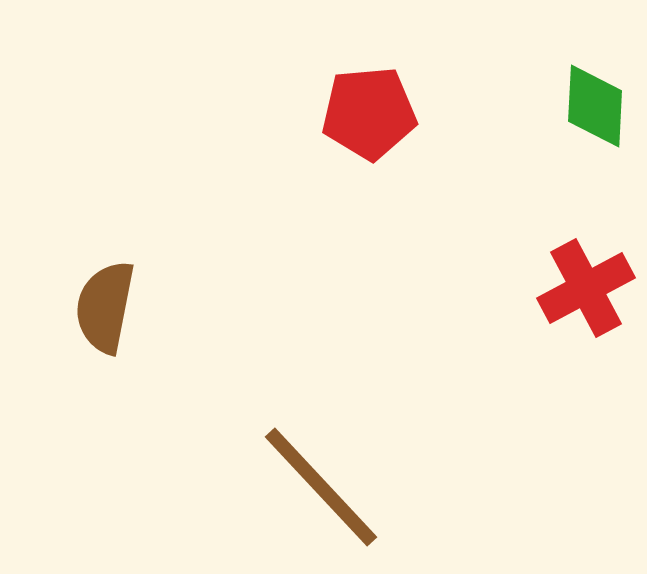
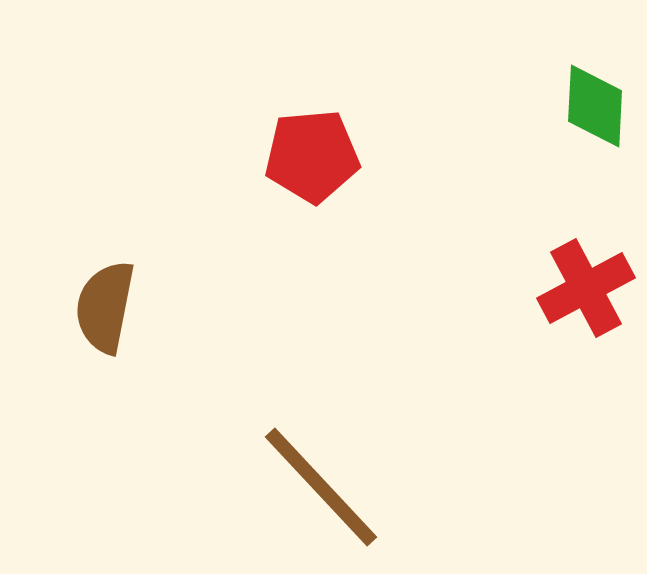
red pentagon: moved 57 px left, 43 px down
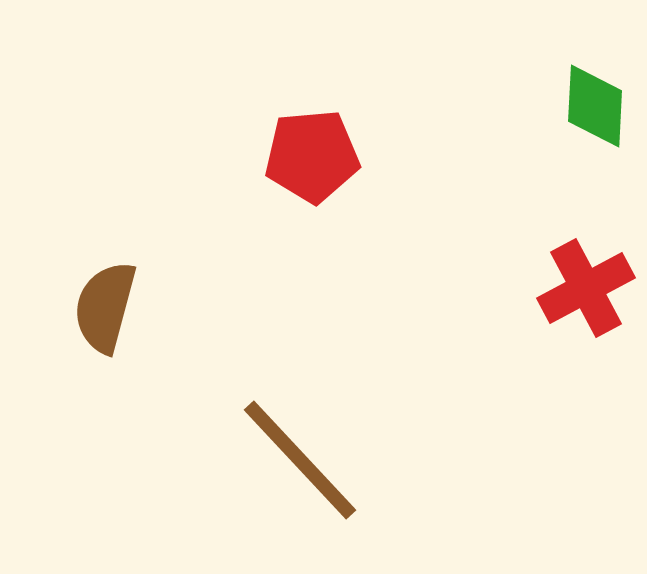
brown semicircle: rotated 4 degrees clockwise
brown line: moved 21 px left, 27 px up
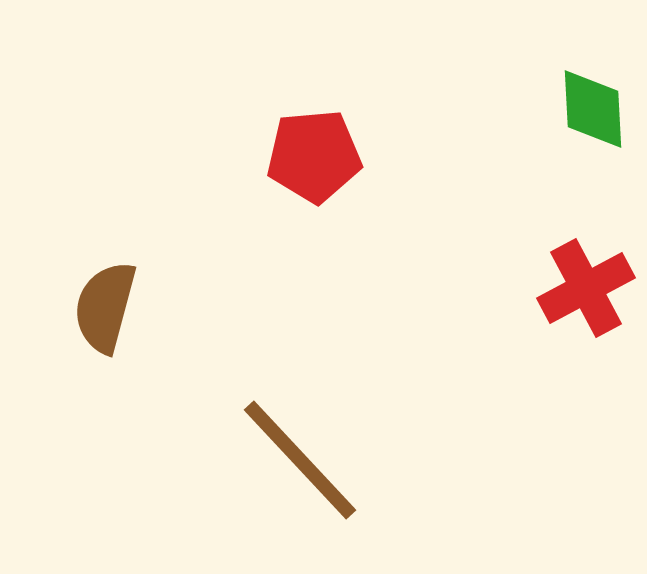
green diamond: moved 2 px left, 3 px down; rotated 6 degrees counterclockwise
red pentagon: moved 2 px right
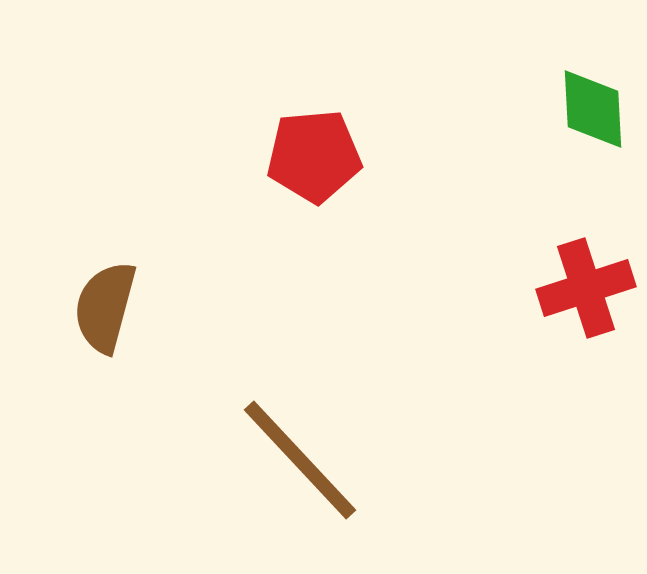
red cross: rotated 10 degrees clockwise
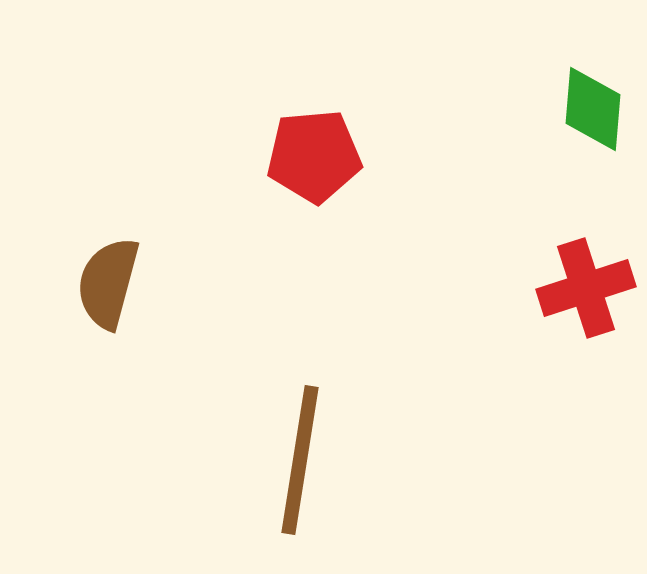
green diamond: rotated 8 degrees clockwise
brown semicircle: moved 3 px right, 24 px up
brown line: rotated 52 degrees clockwise
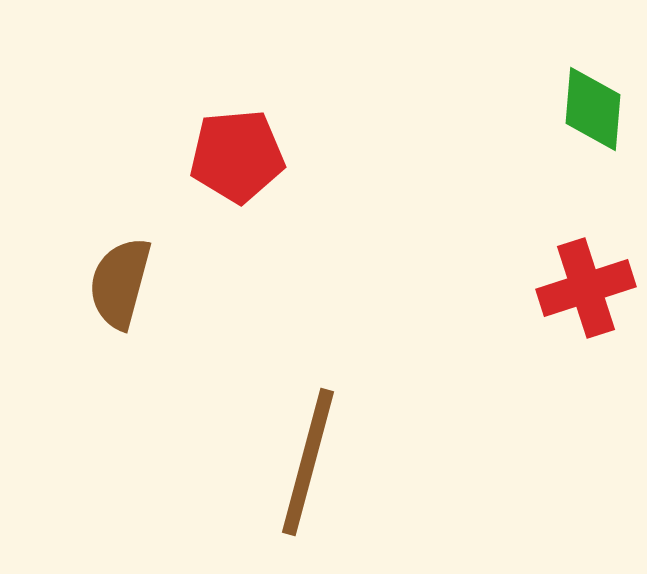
red pentagon: moved 77 px left
brown semicircle: moved 12 px right
brown line: moved 8 px right, 2 px down; rotated 6 degrees clockwise
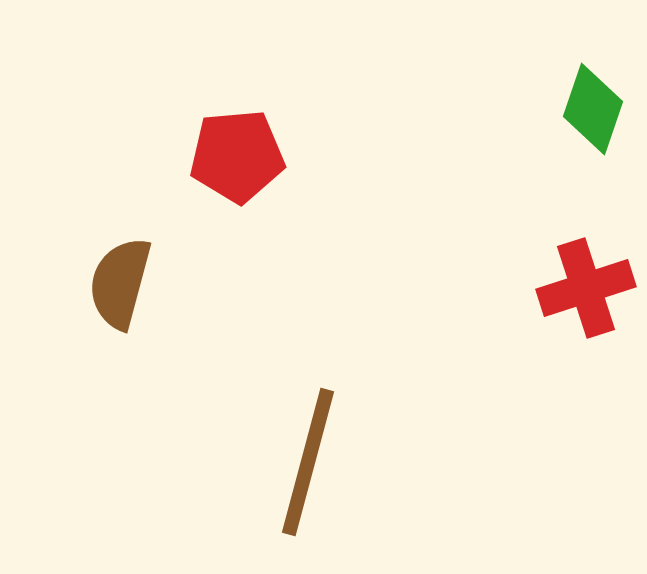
green diamond: rotated 14 degrees clockwise
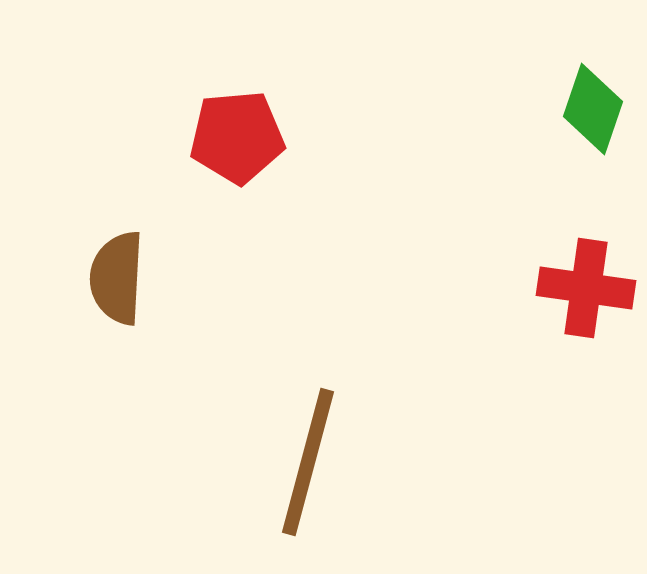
red pentagon: moved 19 px up
brown semicircle: moved 3 px left, 5 px up; rotated 12 degrees counterclockwise
red cross: rotated 26 degrees clockwise
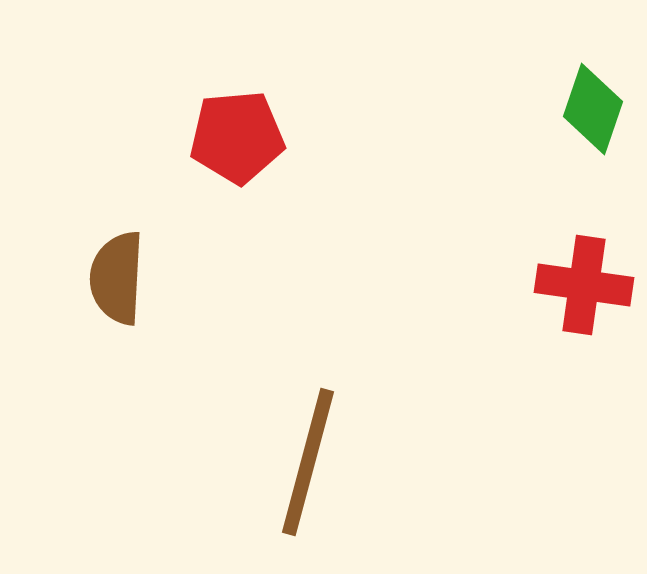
red cross: moved 2 px left, 3 px up
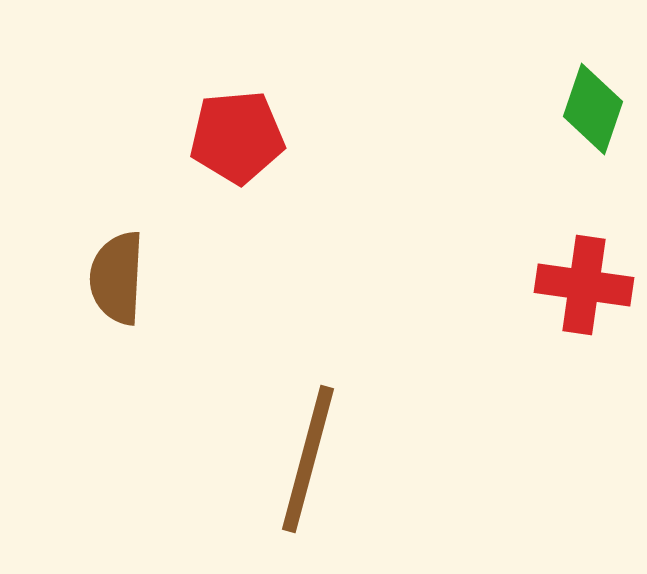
brown line: moved 3 px up
